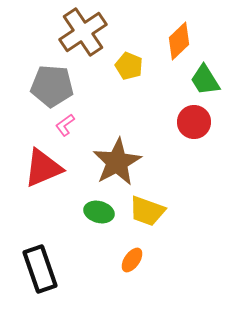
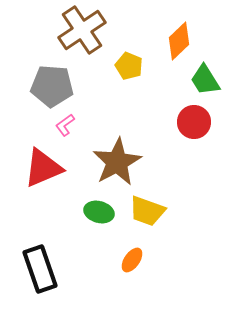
brown cross: moved 1 px left, 2 px up
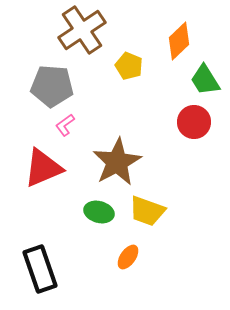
orange ellipse: moved 4 px left, 3 px up
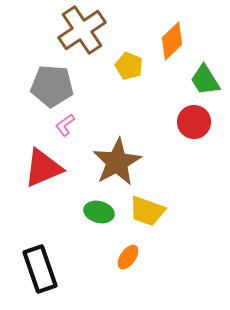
orange diamond: moved 7 px left
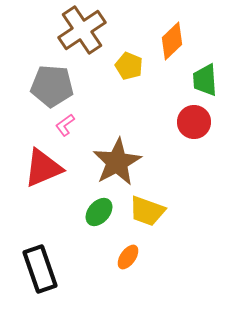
green trapezoid: rotated 28 degrees clockwise
green ellipse: rotated 64 degrees counterclockwise
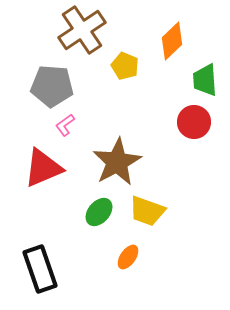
yellow pentagon: moved 4 px left
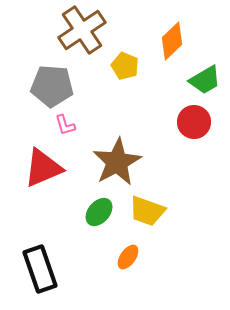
green trapezoid: rotated 116 degrees counterclockwise
pink L-shape: rotated 70 degrees counterclockwise
